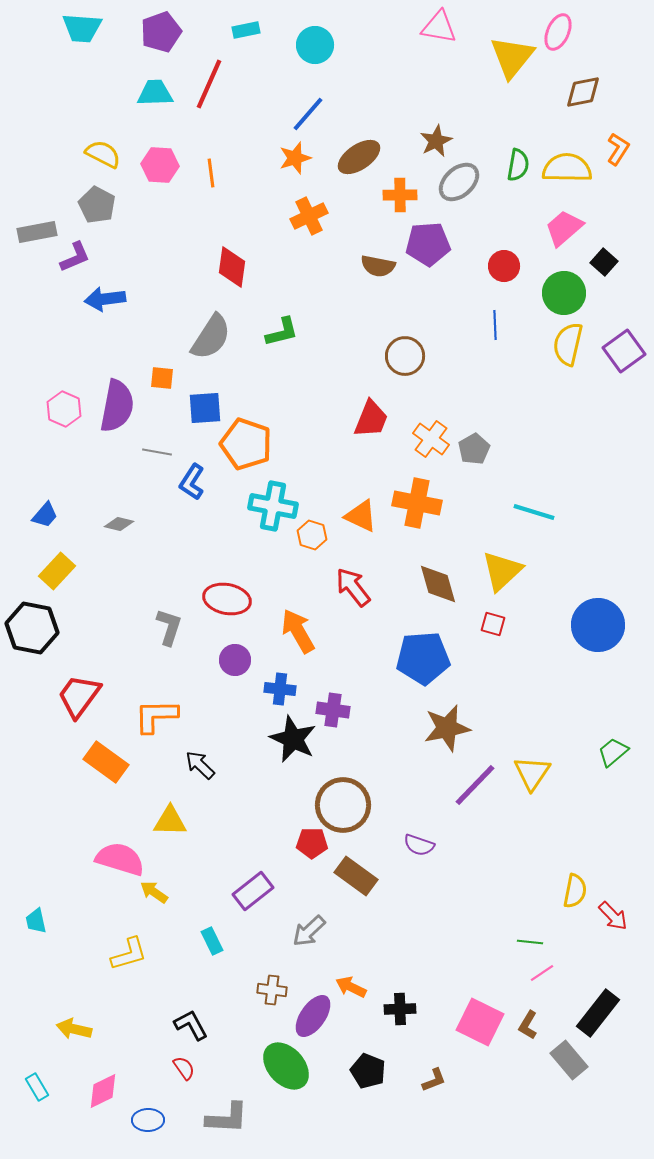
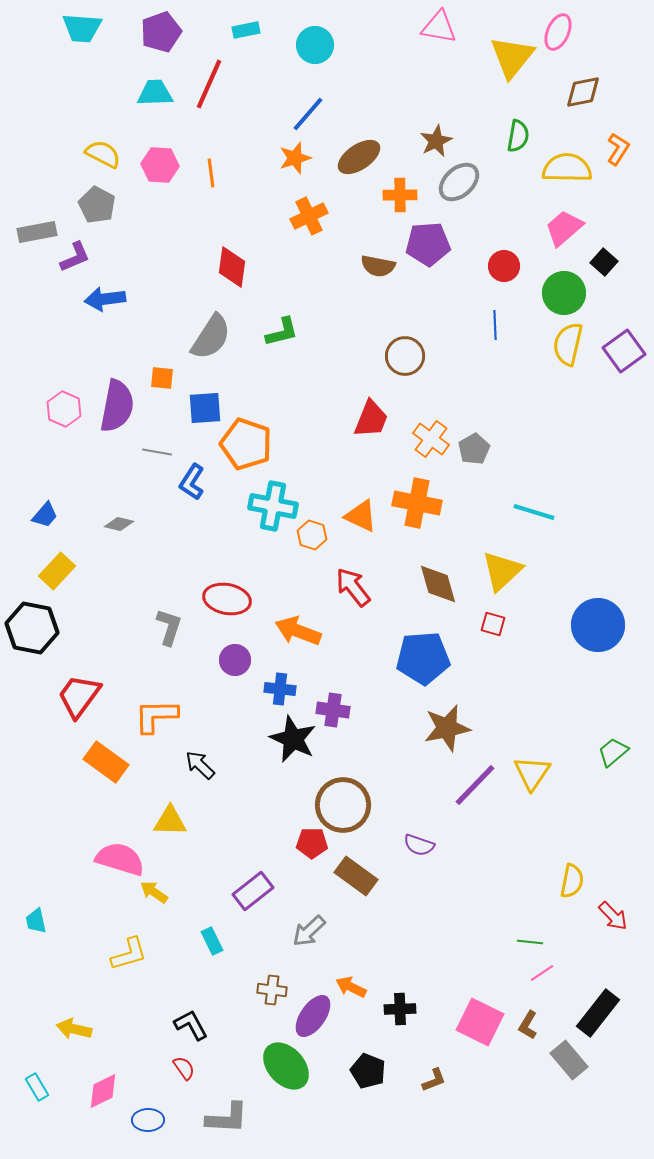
green semicircle at (518, 165): moved 29 px up
orange arrow at (298, 631): rotated 39 degrees counterclockwise
yellow semicircle at (575, 891): moved 3 px left, 10 px up
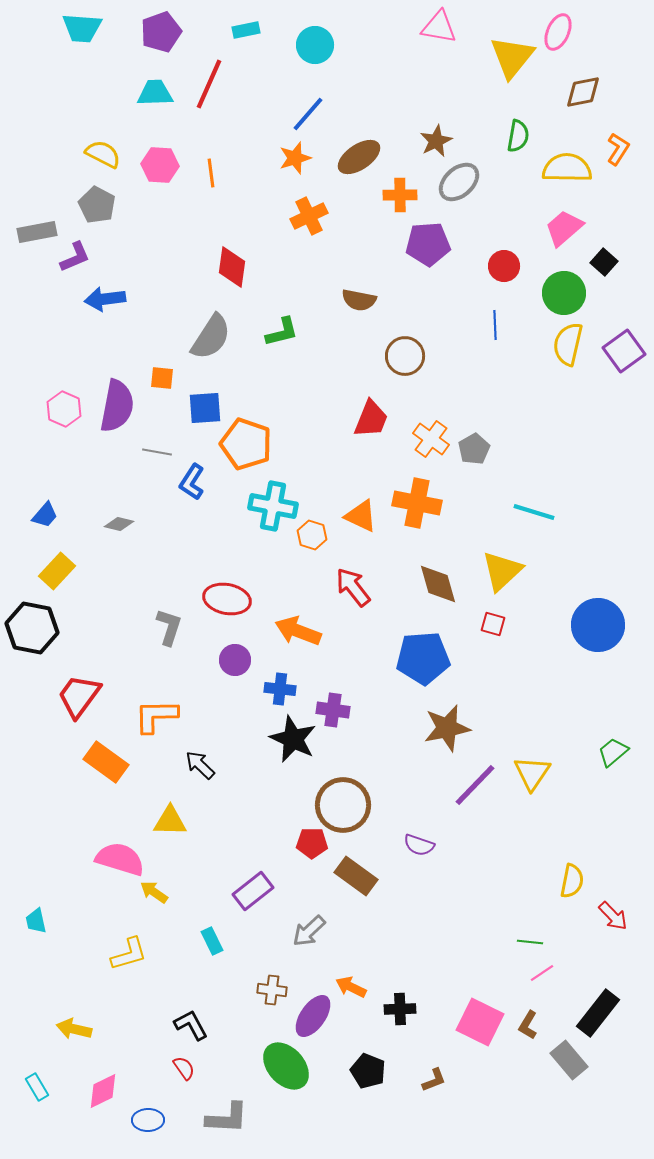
brown semicircle at (378, 266): moved 19 px left, 34 px down
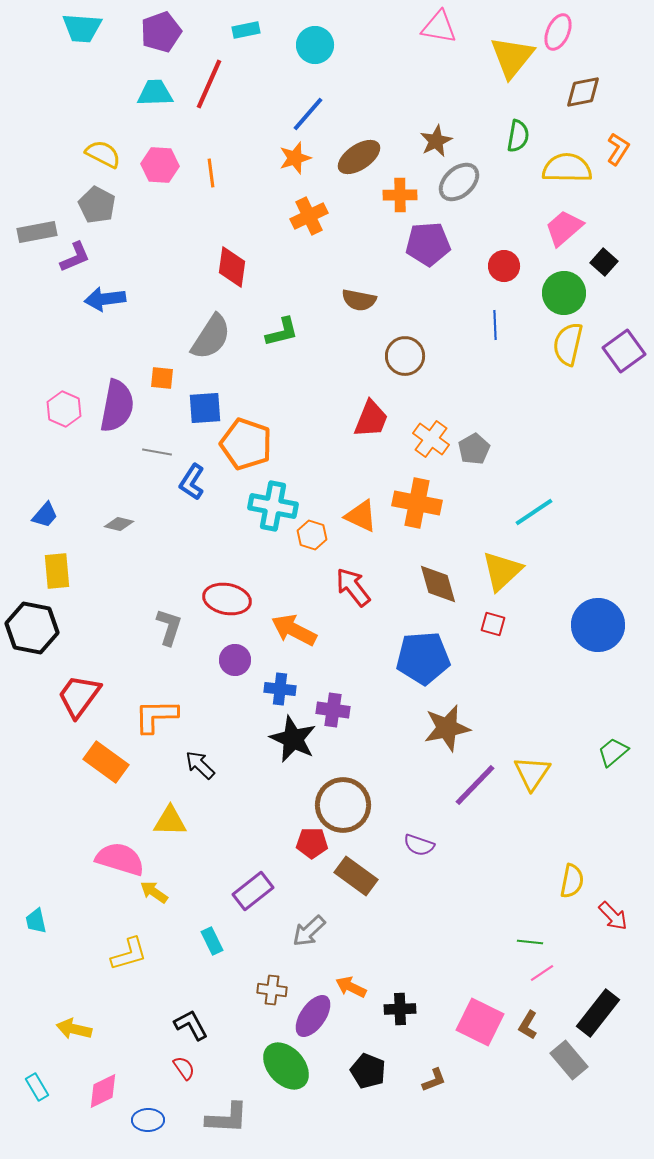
cyan line at (534, 512): rotated 51 degrees counterclockwise
yellow rectangle at (57, 571): rotated 48 degrees counterclockwise
orange arrow at (298, 631): moved 4 px left, 1 px up; rotated 6 degrees clockwise
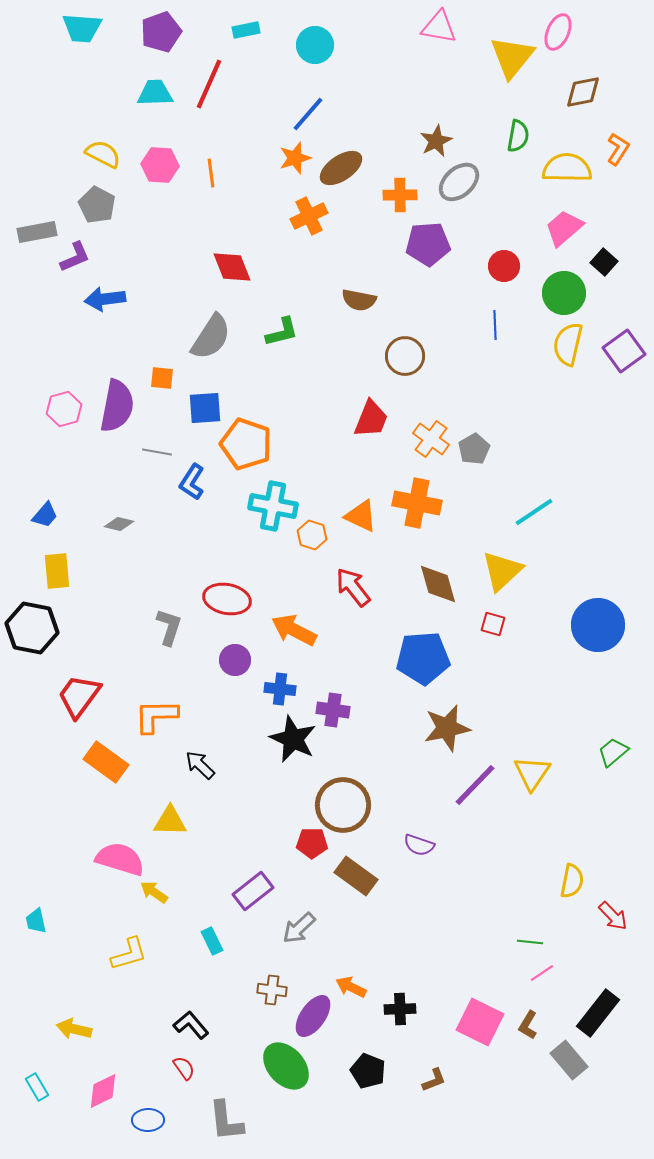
brown ellipse at (359, 157): moved 18 px left, 11 px down
red diamond at (232, 267): rotated 30 degrees counterclockwise
pink hexagon at (64, 409): rotated 20 degrees clockwise
gray arrow at (309, 931): moved 10 px left, 3 px up
black L-shape at (191, 1025): rotated 12 degrees counterclockwise
gray L-shape at (227, 1118): moved 1 px left, 3 px down; rotated 81 degrees clockwise
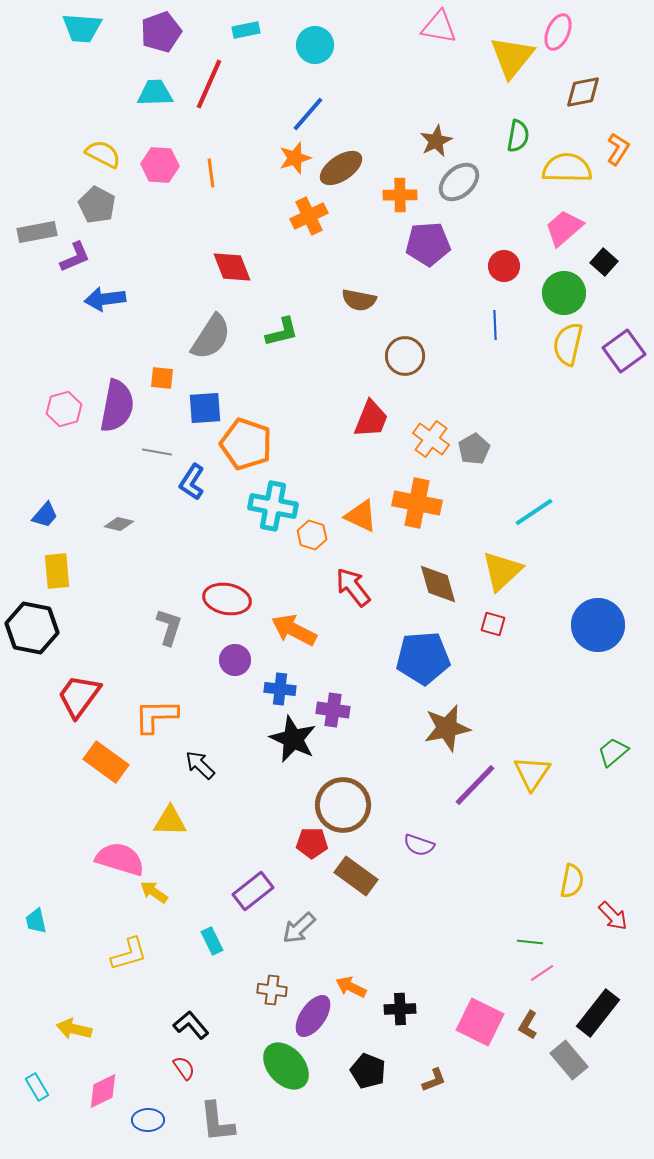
gray L-shape at (226, 1121): moved 9 px left, 1 px down
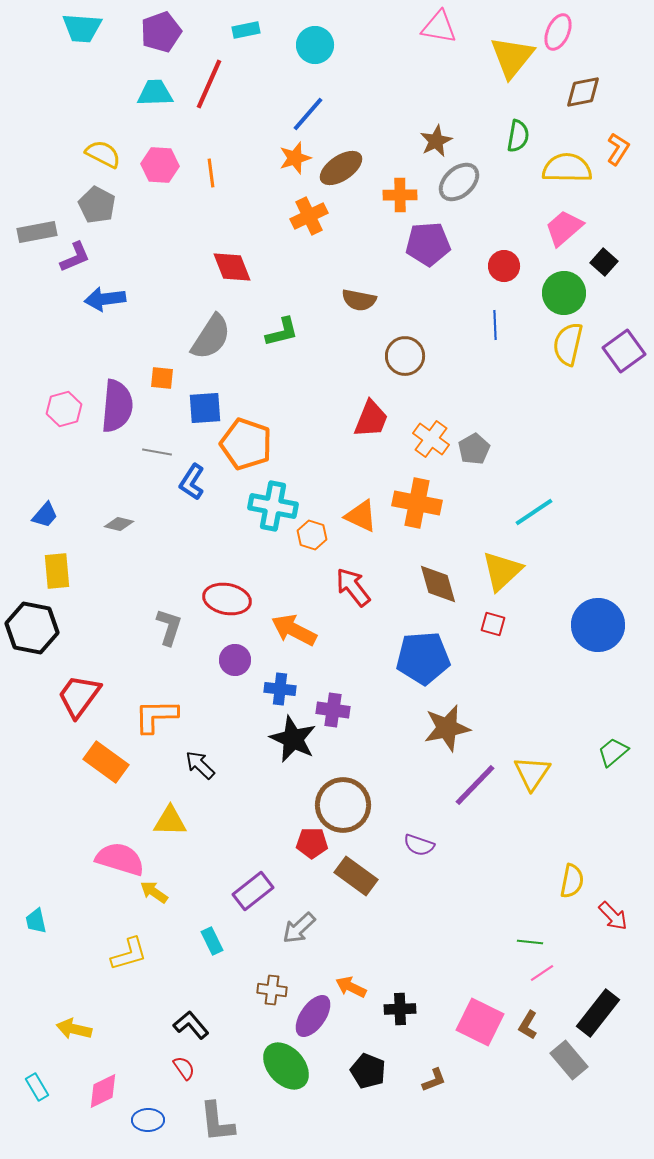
purple semicircle at (117, 406): rotated 6 degrees counterclockwise
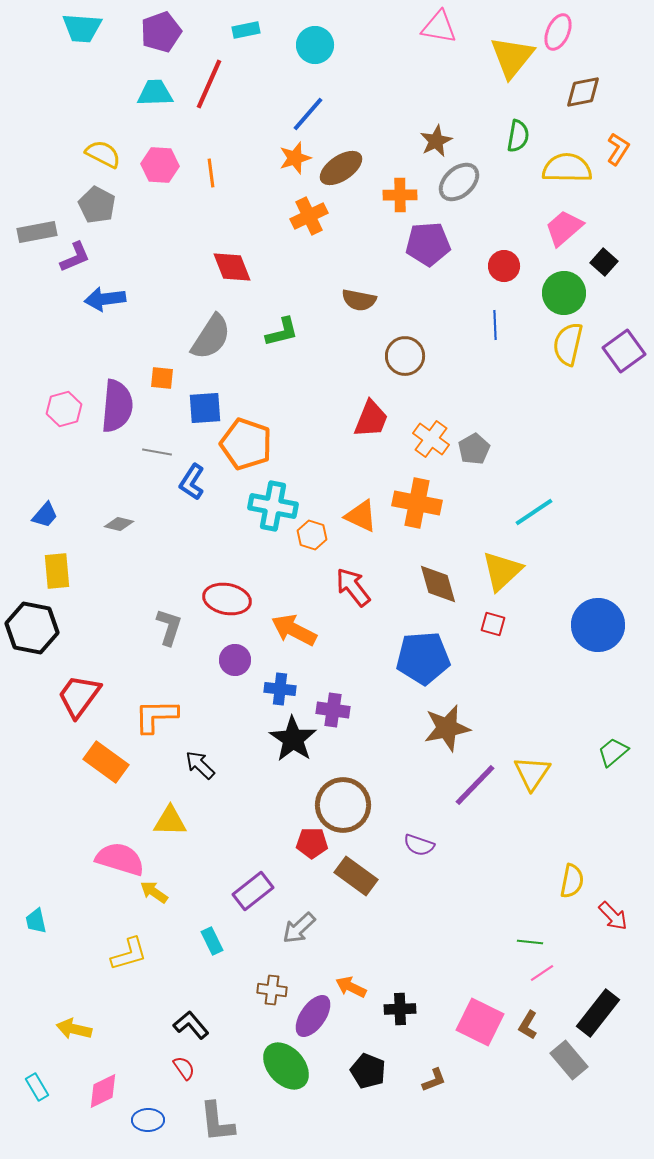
black star at (293, 739): rotated 9 degrees clockwise
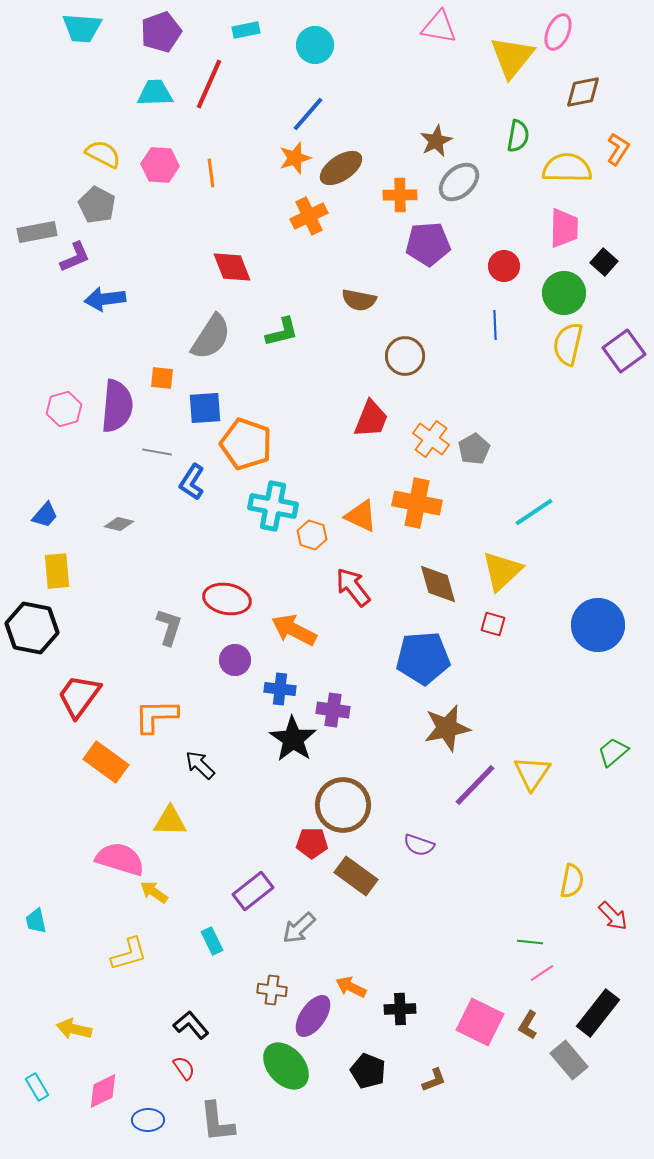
pink trapezoid at (564, 228): rotated 132 degrees clockwise
